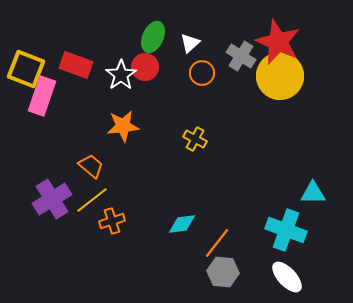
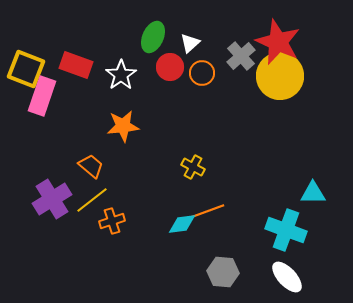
gray cross: rotated 16 degrees clockwise
red circle: moved 25 px right
yellow cross: moved 2 px left, 28 px down
orange line: moved 9 px left, 32 px up; rotated 32 degrees clockwise
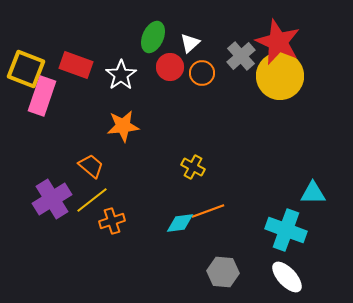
cyan diamond: moved 2 px left, 1 px up
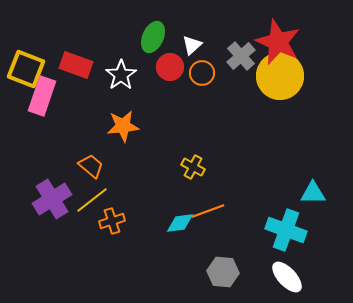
white triangle: moved 2 px right, 2 px down
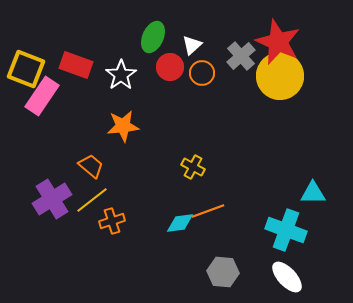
pink rectangle: rotated 15 degrees clockwise
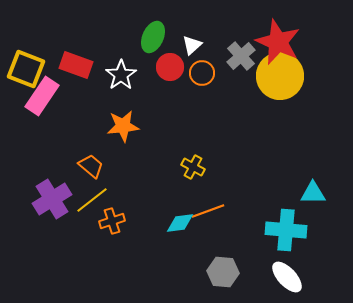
cyan cross: rotated 15 degrees counterclockwise
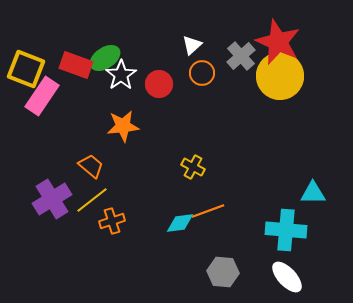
green ellipse: moved 48 px left, 21 px down; rotated 32 degrees clockwise
red circle: moved 11 px left, 17 px down
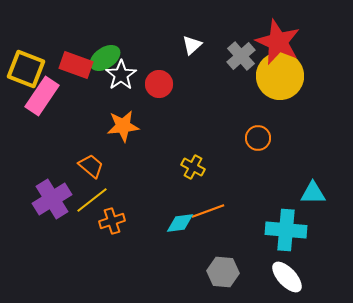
orange circle: moved 56 px right, 65 px down
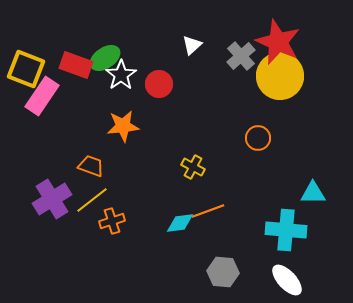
orange trapezoid: rotated 20 degrees counterclockwise
white ellipse: moved 3 px down
